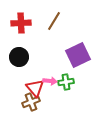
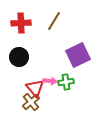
brown cross: rotated 18 degrees counterclockwise
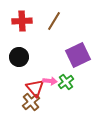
red cross: moved 1 px right, 2 px up
green cross: rotated 28 degrees counterclockwise
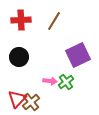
red cross: moved 1 px left, 1 px up
red triangle: moved 18 px left, 11 px down; rotated 24 degrees clockwise
